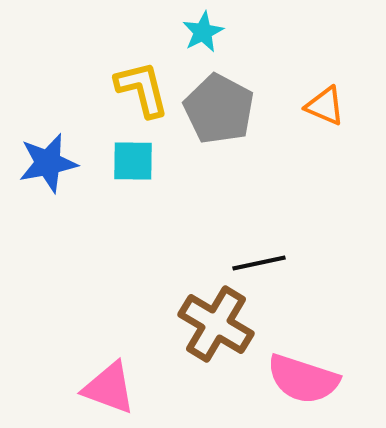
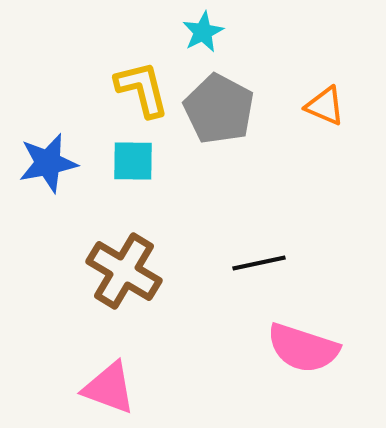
brown cross: moved 92 px left, 53 px up
pink semicircle: moved 31 px up
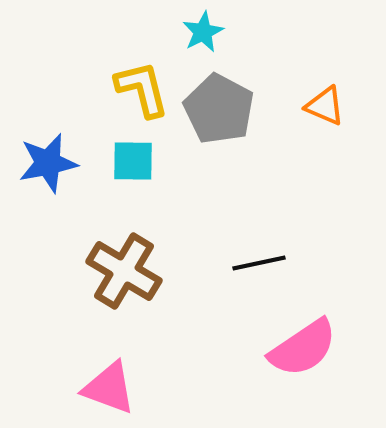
pink semicircle: rotated 52 degrees counterclockwise
